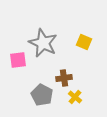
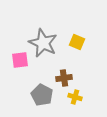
yellow square: moved 7 px left
pink square: moved 2 px right
yellow cross: rotated 24 degrees counterclockwise
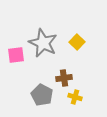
yellow square: rotated 21 degrees clockwise
pink square: moved 4 px left, 5 px up
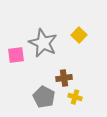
yellow square: moved 2 px right, 7 px up
gray pentagon: moved 2 px right, 2 px down
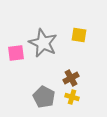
yellow square: rotated 35 degrees counterclockwise
pink square: moved 2 px up
brown cross: moved 7 px right; rotated 21 degrees counterclockwise
yellow cross: moved 3 px left
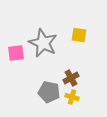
gray pentagon: moved 5 px right, 5 px up; rotated 15 degrees counterclockwise
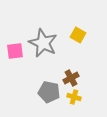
yellow square: moved 1 px left; rotated 21 degrees clockwise
pink square: moved 1 px left, 2 px up
yellow cross: moved 2 px right
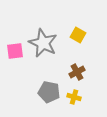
brown cross: moved 6 px right, 6 px up
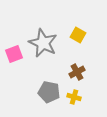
pink square: moved 1 px left, 3 px down; rotated 12 degrees counterclockwise
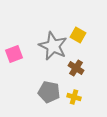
gray star: moved 10 px right, 3 px down
brown cross: moved 1 px left, 4 px up; rotated 28 degrees counterclockwise
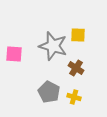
yellow square: rotated 28 degrees counterclockwise
gray star: rotated 8 degrees counterclockwise
pink square: rotated 24 degrees clockwise
gray pentagon: rotated 15 degrees clockwise
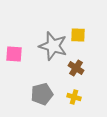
gray pentagon: moved 7 px left, 2 px down; rotated 30 degrees clockwise
